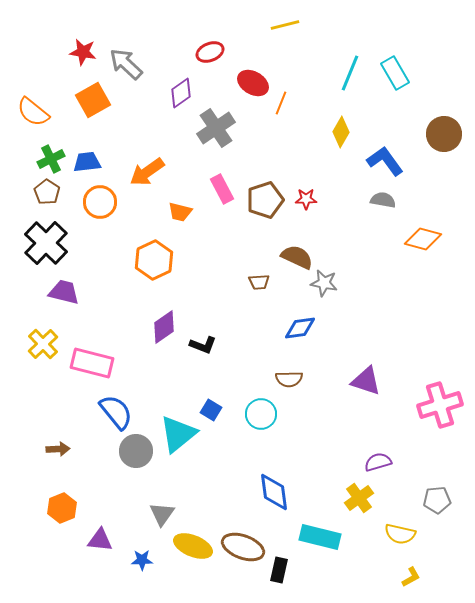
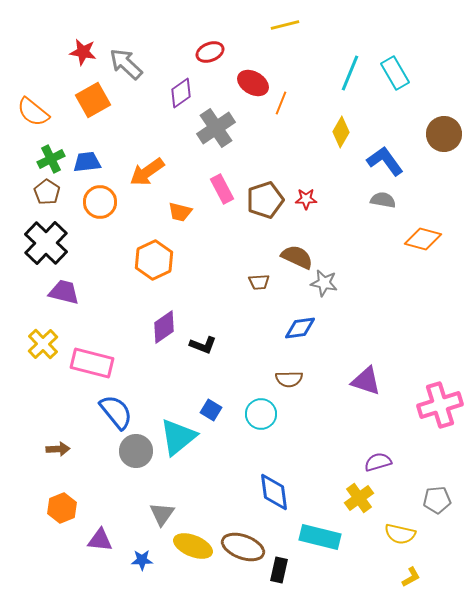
cyan triangle at (178, 434): moved 3 px down
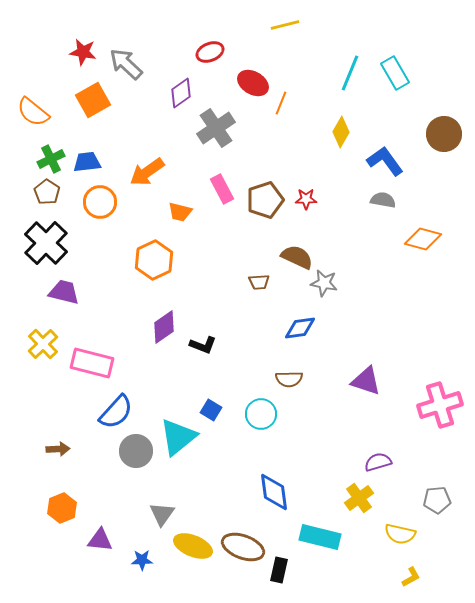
blue semicircle at (116, 412): rotated 81 degrees clockwise
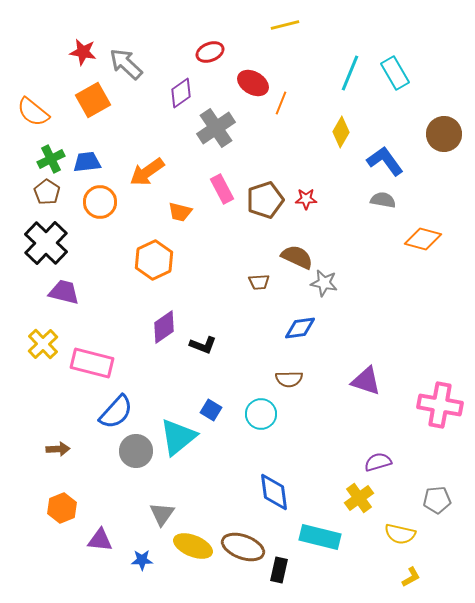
pink cross at (440, 405): rotated 27 degrees clockwise
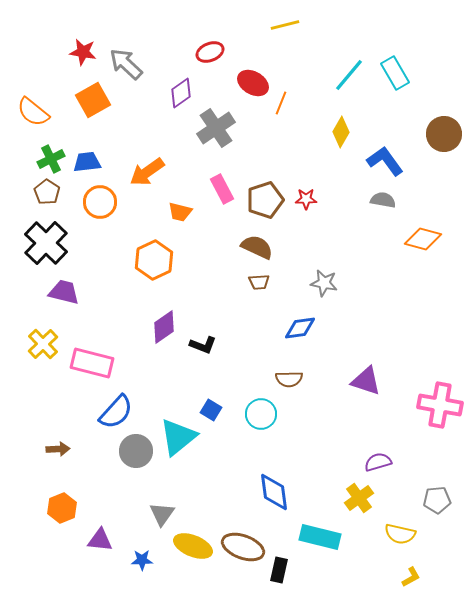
cyan line at (350, 73): moved 1 px left, 2 px down; rotated 18 degrees clockwise
brown semicircle at (297, 257): moved 40 px left, 10 px up
